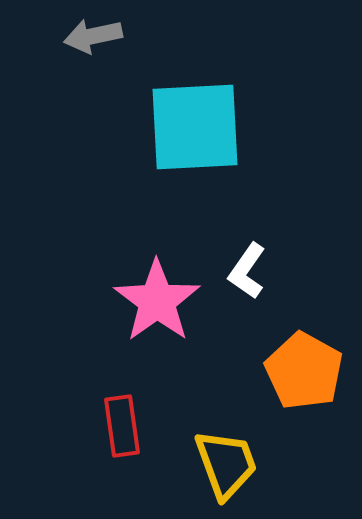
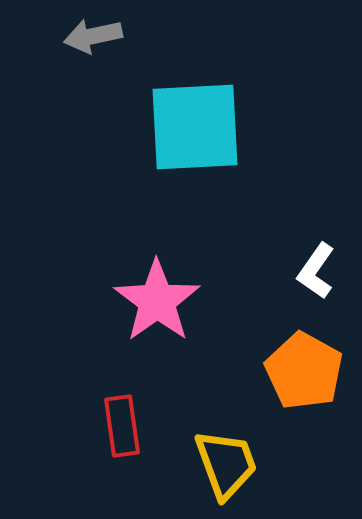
white L-shape: moved 69 px right
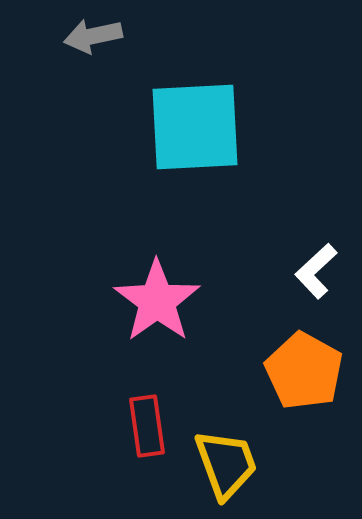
white L-shape: rotated 12 degrees clockwise
red rectangle: moved 25 px right
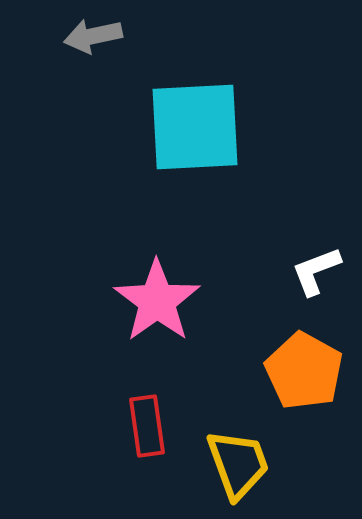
white L-shape: rotated 22 degrees clockwise
yellow trapezoid: moved 12 px right
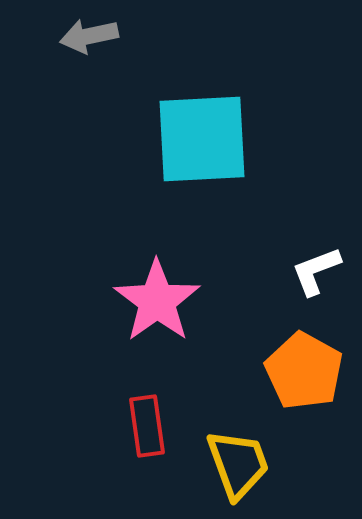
gray arrow: moved 4 px left
cyan square: moved 7 px right, 12 px down
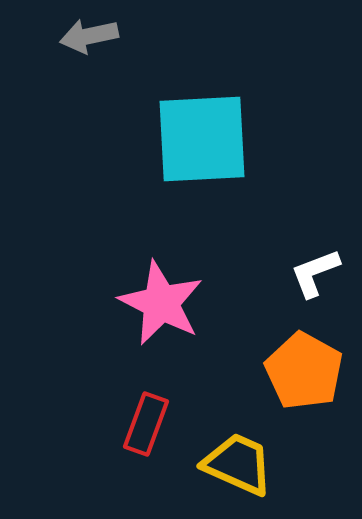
white L-shape: moved 1 px left, 2 px down
pink star: moved 4 px right, 2 px down; rotated 10 degrees counterclockwise
red rectangle: moved 1 px left, 2 px up; rotated 28 degrees clockwise
yellow trapezoid: rotated 46 degrees counterclockwise
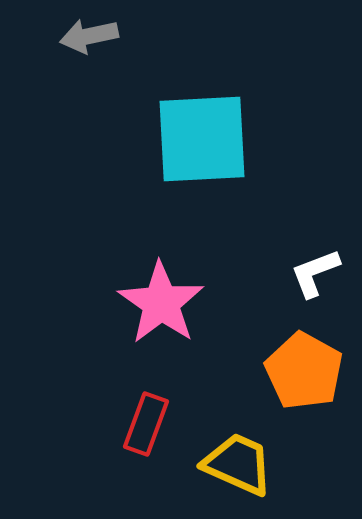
pink star: rotated 8 degrees clockwise
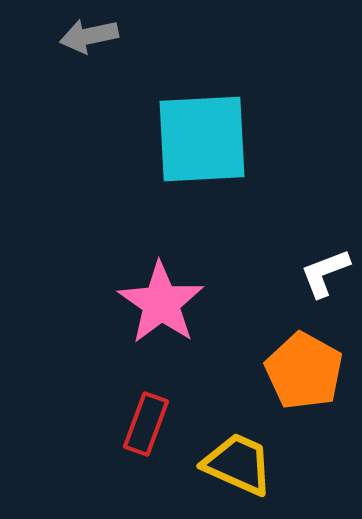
white L-shape: moved 10 px right
